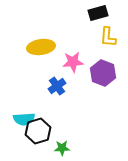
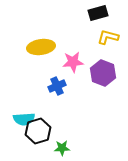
yellow L-shape: rotated 100 degrees clockwise
blue cross: rotated 12 degrees clockwise
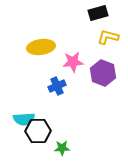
black hexagon: rotated 15 degrees clockwise
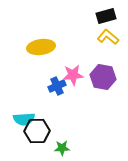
black rectangle: moved 8 px right, 3 px down
yellow L-shape: rotated 25 degrees clockwise
pink star: moved 13 px down
purple hexagon: moved 4 px down; rotated 10 degrees counterclockwise
black hexagon: moved 1 px left
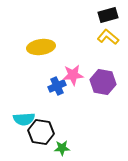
black rectangle: moved 2 px right, 1 px up
purple hexagon: moved 5 px down
black hexagon: moved 4 px right, 1 px down; rotated 10 degrees clockwise
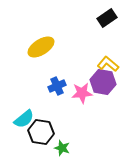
black rectangle: moved 1 px left, 3 px down; rotated 18 degrees counterclockwise
yellow L-shape: moved 27 px down
yellow ellipse: rotated 24 degrees counterclockwise
pink star: moved 9 px right, 18 px down
cyan semicircle: rotated 35 degrees counterclockwise
green star: rotated 21 degrees clockwise
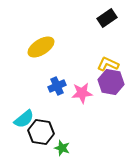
yellow L-shape: rotated 15 degrees counterclockwise
purple hexagon: moved 8 px right
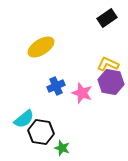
blue cross: moved 1 px left
pink star: rotated 25 degrees clockwise
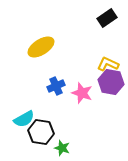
cyan semicircle: rotated 10 degrees clockwise
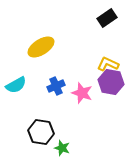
cyan semicircle: moved 8 px left, 34 px up
